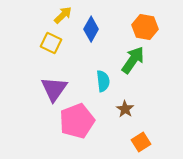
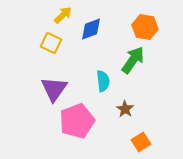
blue diamond: rotated 40 degrees clockwise
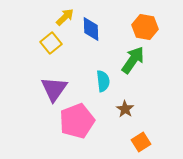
yellow arrow: moved 2 px right, 2 px down
blue diamond: rotated 70 degrees counterclockwise
yellow square: rotated 25 degrees clockwise
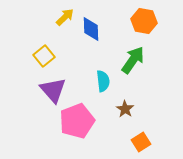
orange hexagon: moved 1 px left, 6 px up
yellow square: moved 7 px left, 13 px down
purple triangle: moved 1 px left, 1 px down; rotated 16 degrees counterclockwise
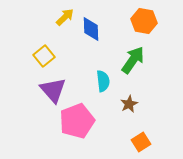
brown star: moved 4 px right, 5 px up; rotated 12 degrees clockwise
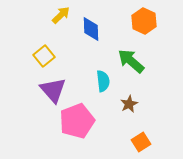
yellow arrow: moved 4 px left, 2 px up
orange hexagon: rotated 15 degrees clockwise
green arrow: moved 2 px left, 1 px down; rotated 84 degrees counterclockwise
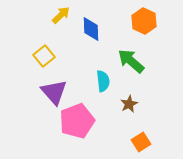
purple triangle: moved 1 px right, 2 px down
